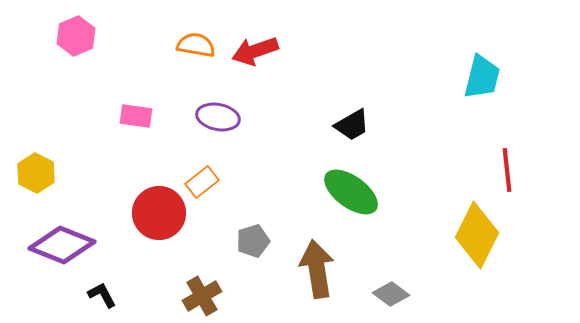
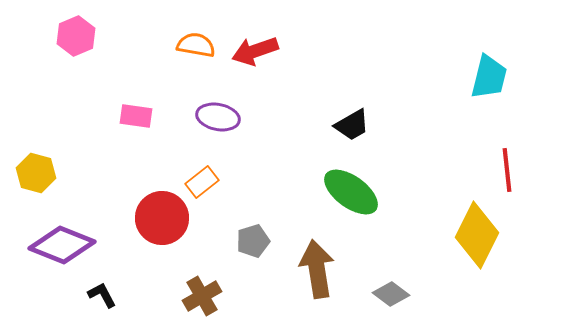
cyan trapezoid: moved 7 px right
yellow hexagon: rotated 12 degrees counterclockwise
red circle: moved 3 px right, 5 px down
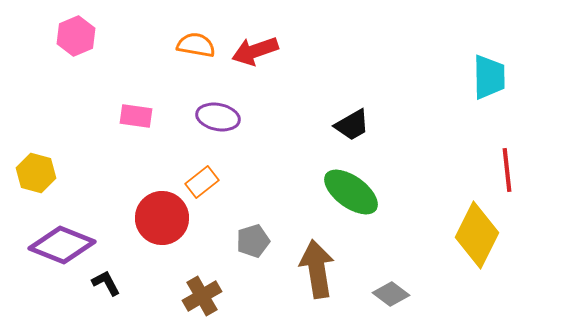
cyan trapezoid: rotated 15 degrees counterclockwise
black L-shape: moved 4 px right, 12 px up
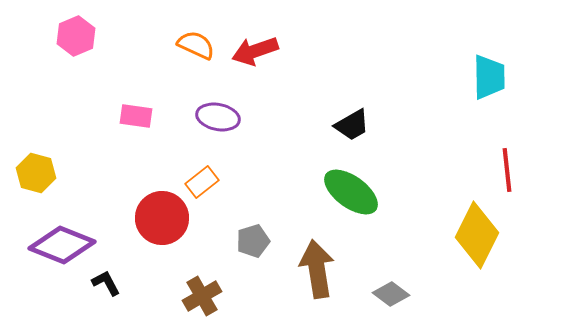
orange semicircle: rotated 15 degrees clockwise
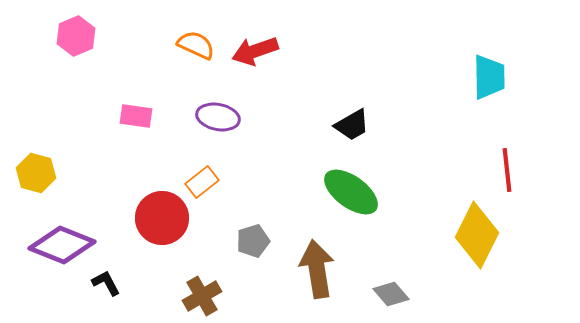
gray diamond: rotated 12 degrees clockwise
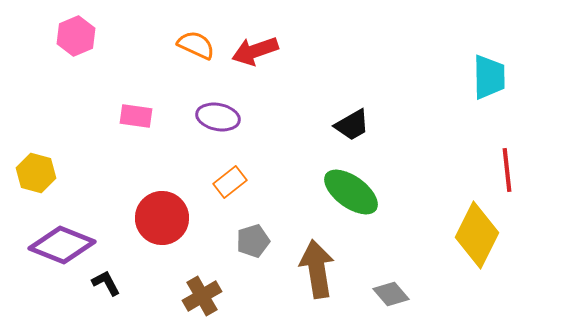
orange rectangle: moved 28 px right
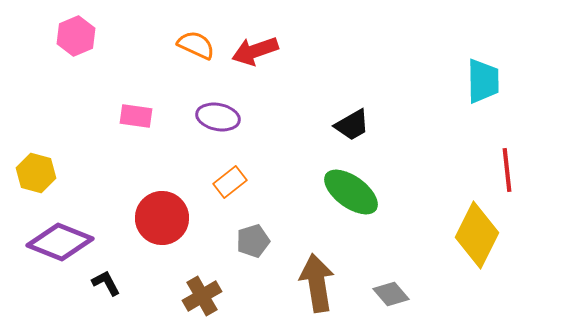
cyan trapezoid: moved 6 px left, 4 px down
purple diamond: moved 2 px left, 3 px up
brown arrow: moved 14 px down
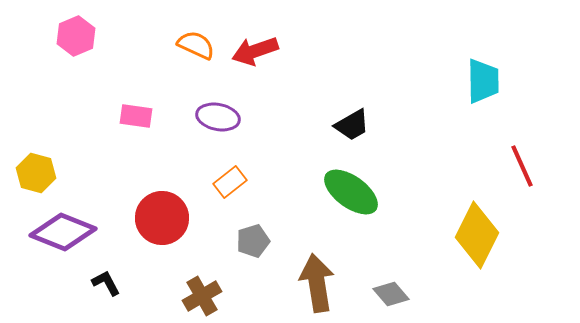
red line: moved 15 px right, 4 px up; rotated 18 degrees counterclockwise
purple diamond: moved 3 px right, 10 px up
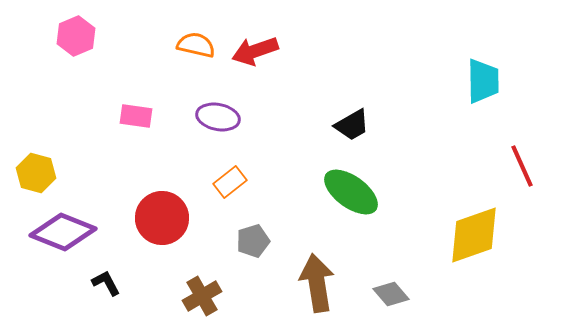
orange semicircle: rotated 12 degrees counterclockwise
yellow diamond: moved 3 px left; rotated 44 degrees clockwise
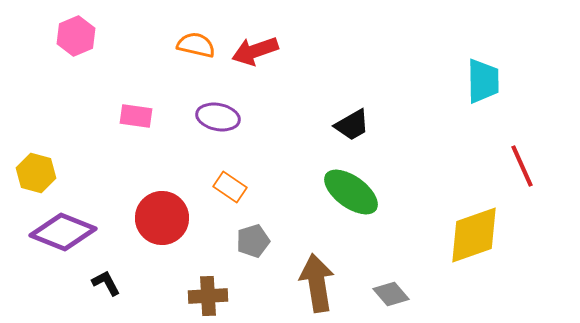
orange rectangle: moved 5 px down; rotated 72 degrees clockwise
brown cross: moved 6 px right; rotated 27 degrees clockwise
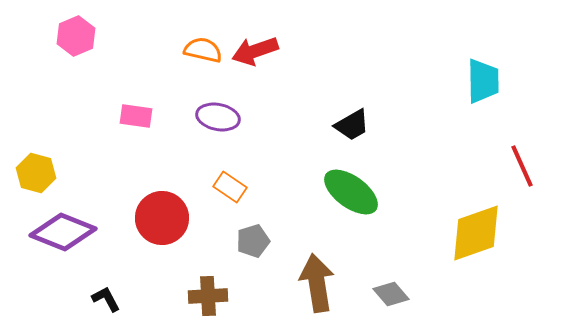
orange semicircle: moved 7 px right, 5 px down
yellow diamond: moved 2 px right, 2 px up
black L-shape: moved 16 px down
